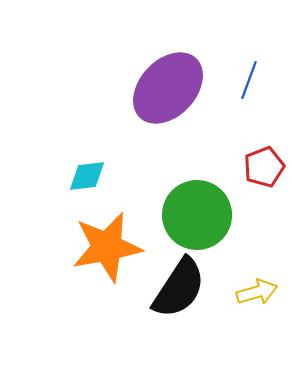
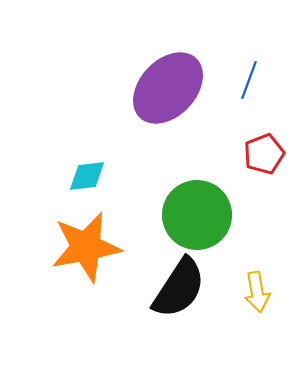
red pentagon: moved 13 px up
orange star: moved 21 px left
yellow arrow: rotated 96 degrees clockwise
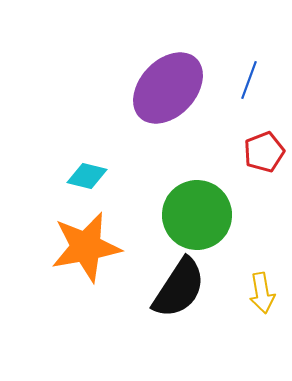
red pentagon: moved 2 px up
cyan diamond: rotated 21 degrees clockwise
yellow arrow: moved 5 px right, 1 px down
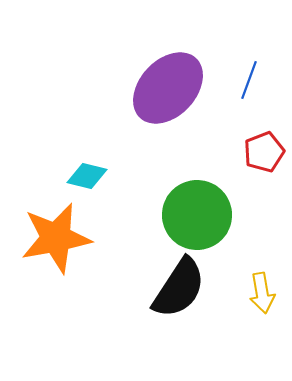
orange star: moved 30 px left, 9 px up
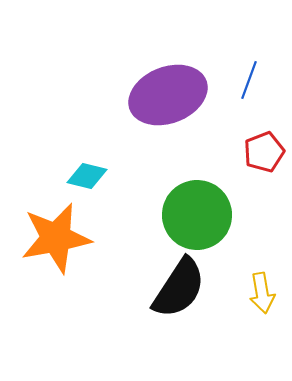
purple ellipse: moved 7 px down; rotated 26 degrees clockwise
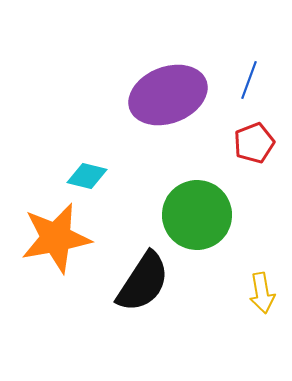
red pentagon: moved 10 px left, 9 px up
black semicircle: moved 36 px left, 6 px up
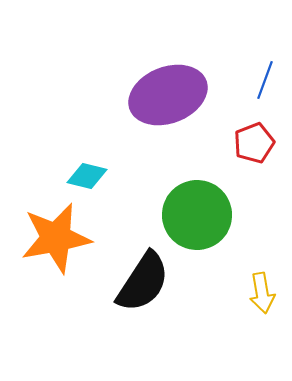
blue line: moved 16 px right
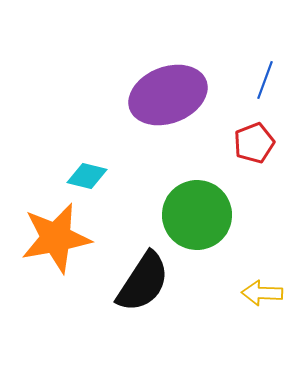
yellow arrow: rotated 102 degrees clockwise
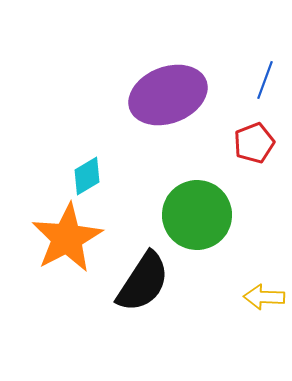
cyan diamond: rotated 45 degrees counterclockwise
orange star: moved 11 px right; rotated 18 degrees counterclockwise
yellow arrow: moved 2 px right, 4 px down
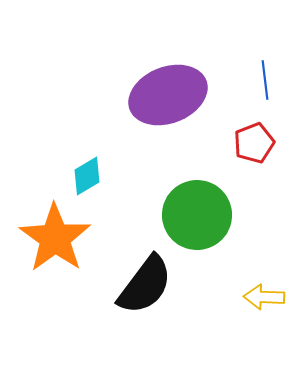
blue line: rotated 27 degrees counterclockwise
orange star: moved 12 px left; rotated 8 degrees counterclockwise
black semicircle: moved 2 px right, 3 px down; rotated 4 degrees clockwise
